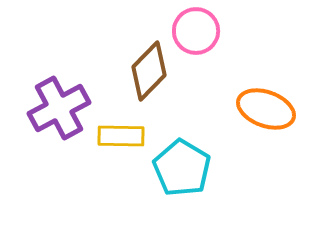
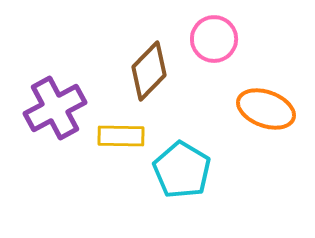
pink circle: moved 18 px right, 8 px down
purple cross: moved 4 px left
cyan pentagon: moved 2 px down
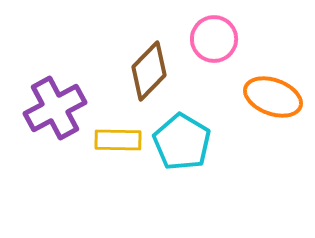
orange ellipse: moved 7 px right, 12 px up
yellow rectangle: moved 3 px left, 4 px down
cyan pentagon: moved 28 px up
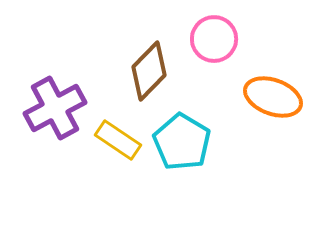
yellow rectangle: rotated 33 degrees clockwise
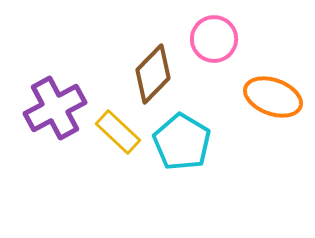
brown diamond: moved 4 px right, 3 px down
yellow rectangle: moved 8 px up; rotated 9 degrees clockwise
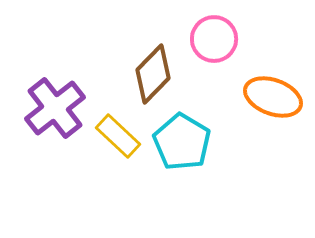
purple cross: rotated 10 degrees counterclockwise
yellow rectangle: moved 4 px down
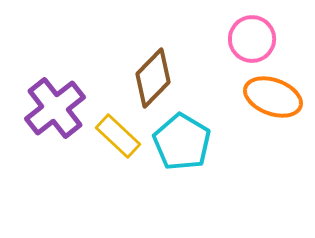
pink circle: moved 38 px right
brown diamond: moved 4 px down
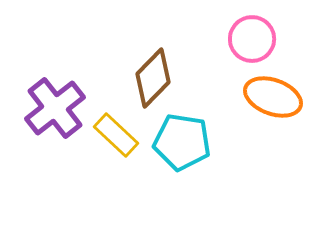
yellow rectangle: moved 2 px left, 1 px up
cyan pentagon: rotated 22 degrees counterclockwise
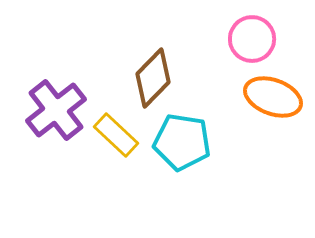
purple cross: moved 1 px right, 2 px down
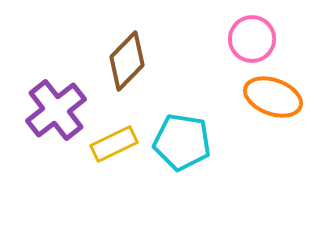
brown diamond: moved 26 px left, 17 px up
yellow rectangle: moved 2 px left, 9 px down; rotated 69 degrees counterclockwise
